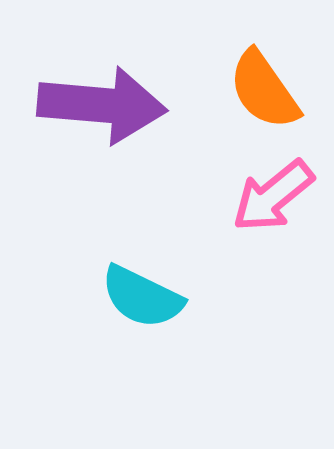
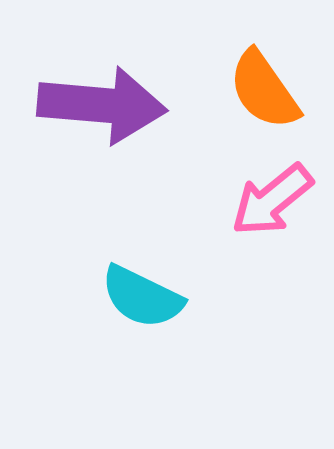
pink arrow: moved 1 px left, 4 px down
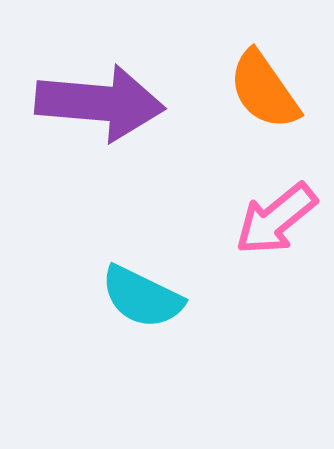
purple arrow: moved 2 px left, 2 px up
pink arrow: moved 4 px right, 19 px down
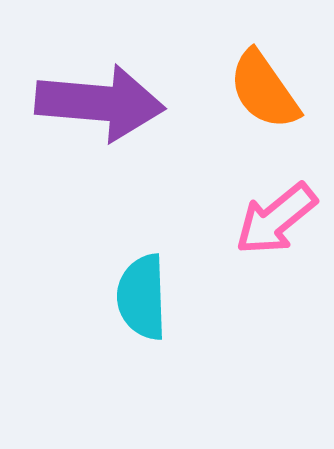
cyan semicircle: rotated 62 degrees clockwise
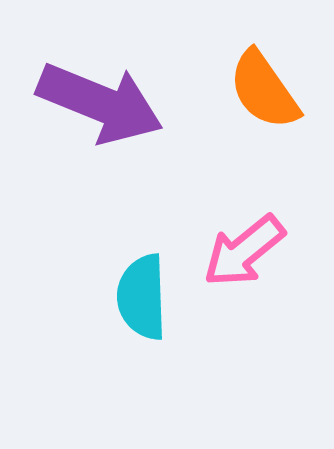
purple arrow: rotated 17 degrees clockwise
pink arrow: moved 32 px left, 32 px down
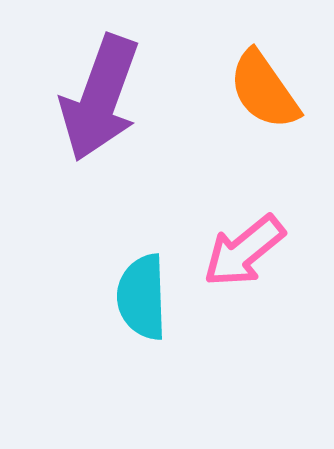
purple arrow: moved 5 px up; rotated 88 degrees clockwise
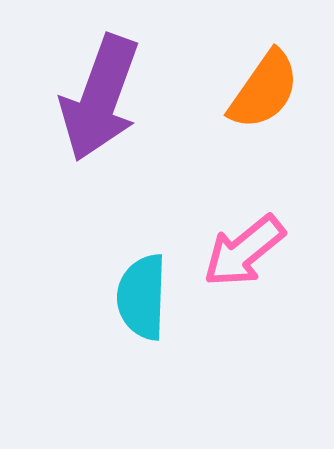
orange semicircle: rotated 110 degrees counterclockwise
cyan semicircle: rotated 4 degrees clockwise
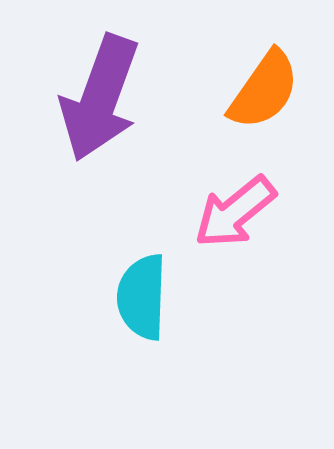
pink arrow: moved 9 px left, 39 px up
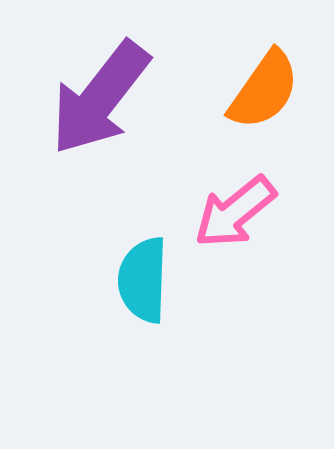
purple arrow: rotated 18 degrees clockwise
cyan semicircle: moved 1 px right, 17 px up
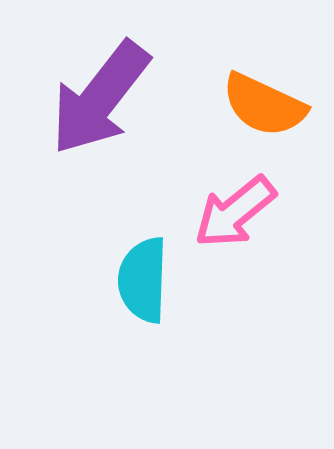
orange semicircle: moved 15 px down; rotated 80 degrees clockwise
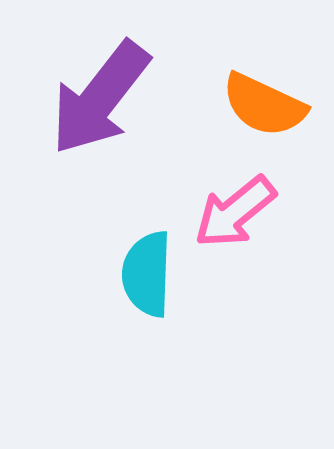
cyan semicircle: moved 4 px right, 6 px up
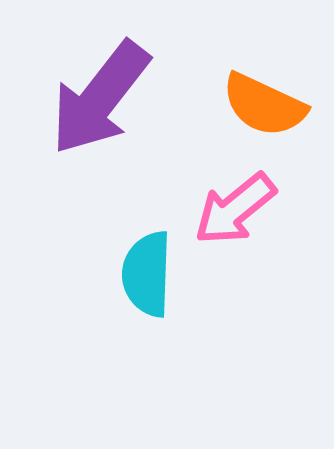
pink arrow: moved 3 px up
